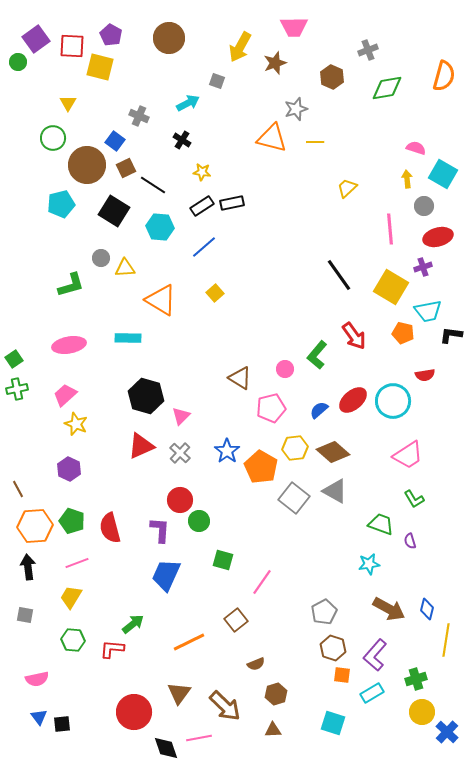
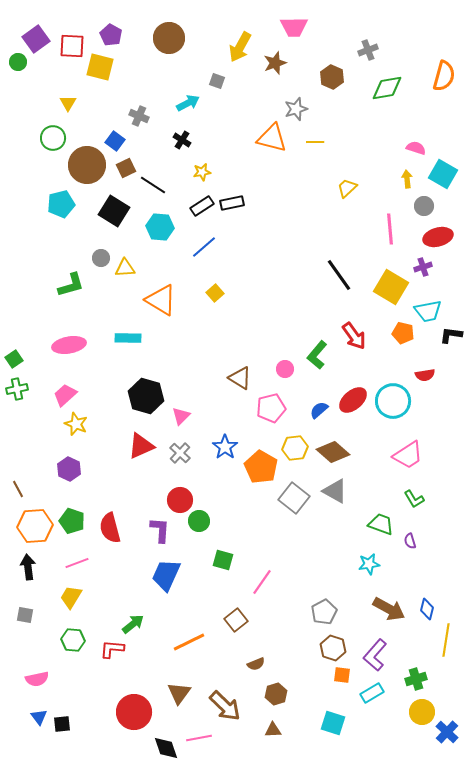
yellow star at (202, 172): rotated 18 degrees counterclockwise
blue star at (227, 451): moved 2 px left, 4 px up
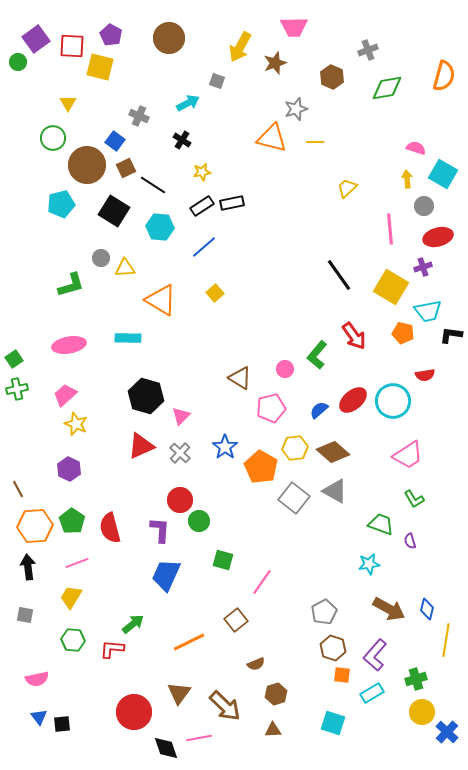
green pentagon at (72, 521): rotated 15 degrees clockwise
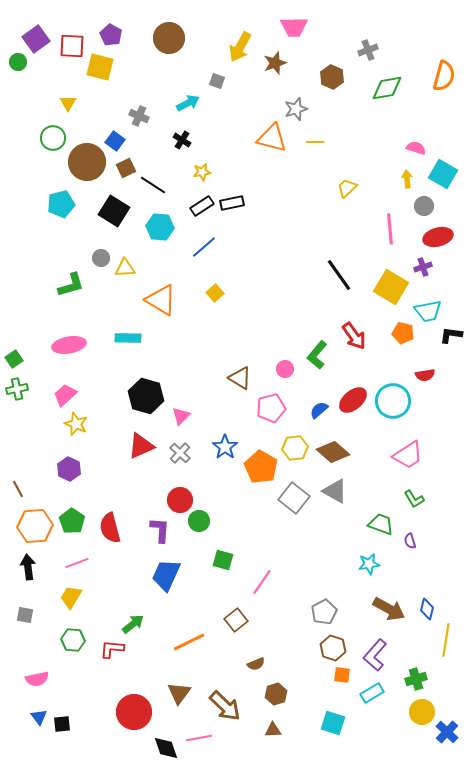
brown circle at (87, 165): moved 3 px up
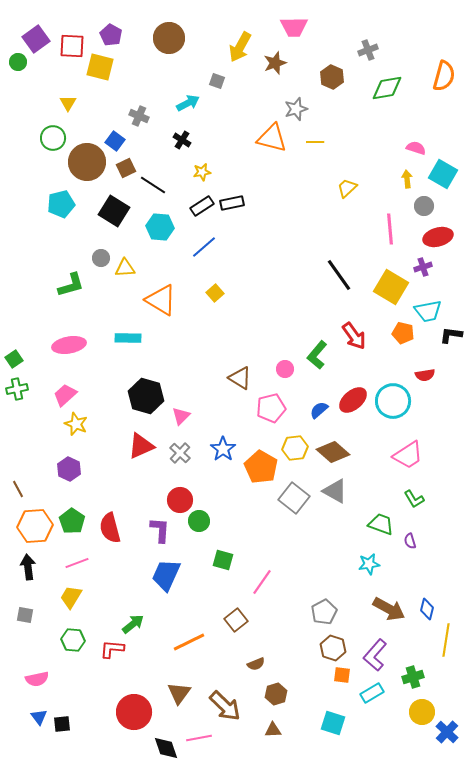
blue star at (225, 447): moved 2 px left, 2 px down
green cross at (416, 679): moved 3 px left, 2 px up
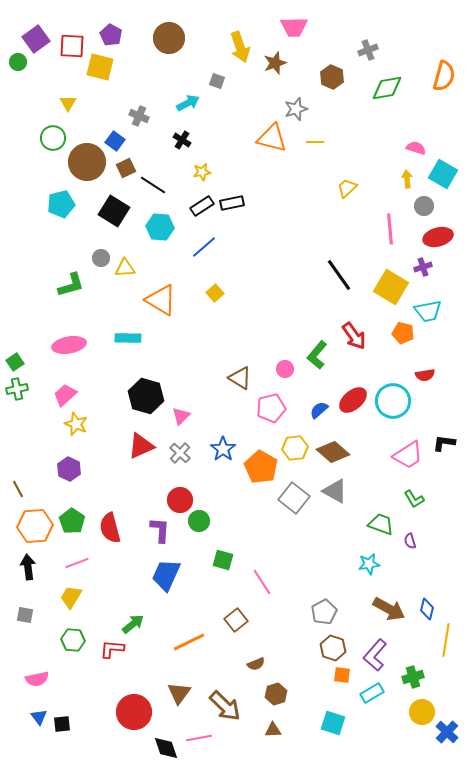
yellow arrow at (240, 47): rotated 48 degrees counterclockwise
black L-shape at (451, 335): moved 7 px left, 108 px down
green square at (14, 359): moved 1 px right, 3 px down
pink line at (262, 582): rotated 68 degrees counterclockwise
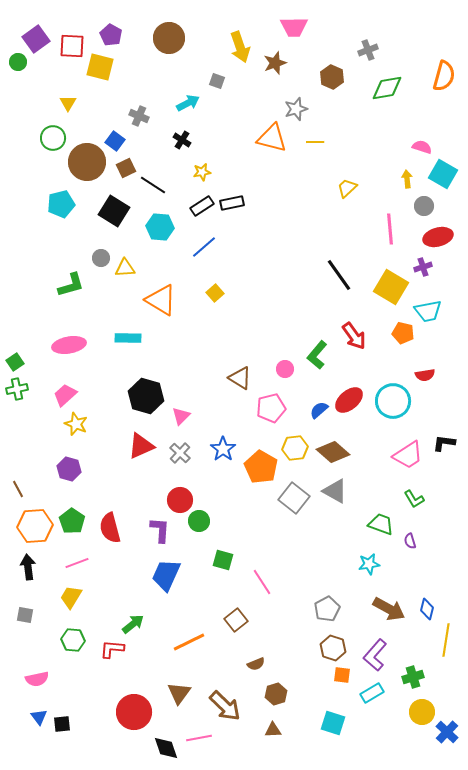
pink semicircle at (416, 148): moved 6 px right, 1 px up
red ellipse at (353, 400): moved 4 px left
purple hexagon at (69, 469): rotated 10 degrees counterclockwise
gray pentagon at (324, 612): moved 3 px right, 3 px up
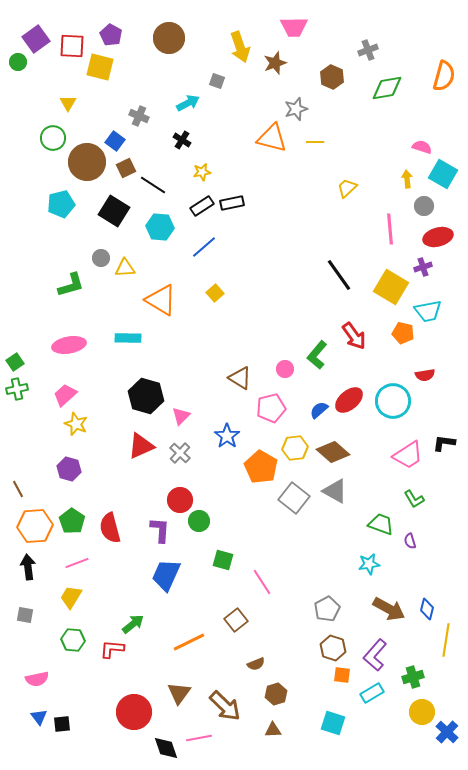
blue star at (223, 449): moved 4 px right, 13 px up
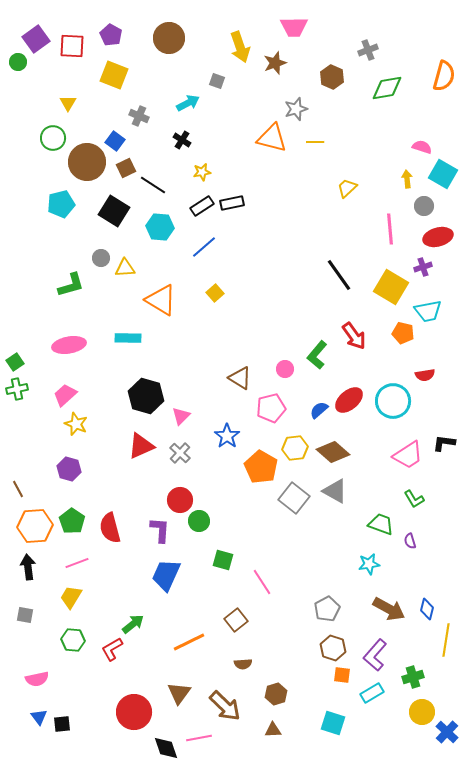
yellow square at (100, 67): moved 14 px right, 8 px down; rotated 8 degrees clockwise
red L-shape at (112, 649): rotated 35 degrees counterclockwise
brown semicircle at (256, 664): moved 13 px left; rotated 18 degrees clockwise
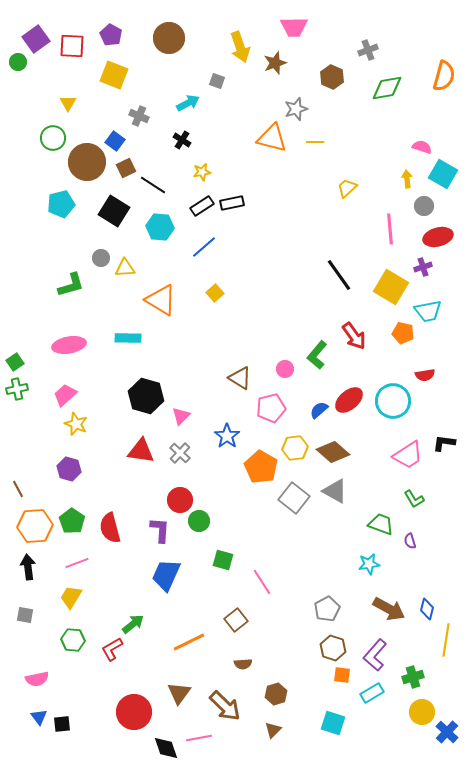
red triangle at (141, 446): moved 5 px down; rotated 32 degrees clockwise
brown triangle at (273, 730): rotated 42 degrees counterclockwise
